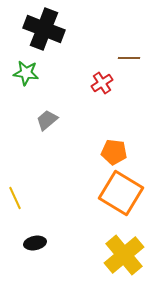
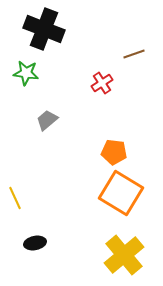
brown line: moved 5 px right, 4 px up; rotated 20 degrees counterclockwise
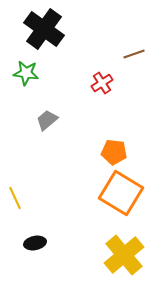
black cross: rotated 15 degrees clockwise
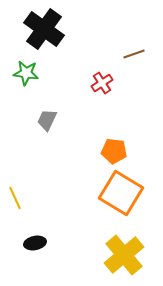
gray trapezoid: rotated 25 degrees counterclockwise
orange pentagon: moved 1 px up
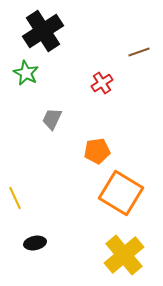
black cross: moved 1 px left, 2 px down; rotated 21 degrees clockwise
brown line: moved 5 px right, 2 px up
green star: rotated 20 degrees clockwise
gray trapezoid: moved 5 px right, 1 px up
orange pentagon: moved 17 px left; rotated 15 degrees counterclockwise
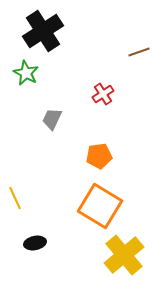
red cross: moved 1 px right, 11 px down
orange pentagon: moved 2 px right, 5 px down
orange square: moved 21 px left, 13 px down
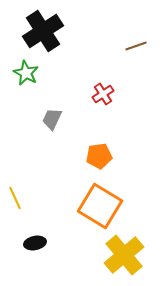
brown line: moved 3 px left, 6 px up
